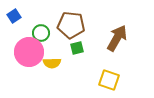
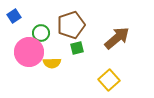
brown pentagon: rotated 24 degrees counterclockwise
brown arrow: rotated 20 degrees clockwise
yellow square: rotated 30 degrees clockwise
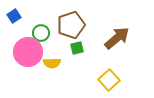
pink circle: moved 1 px left
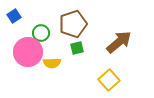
brown pentagon: moved 2 px right, 1 px up
brown arrow: moved 2 px right, 4 px down
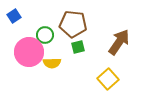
brown pentagon: rotated 24 degrees clockwise
green circle: moved 4 px right, 2 px down
brown arrow: rotated 16 degrees counterclockwise
green square: moved 1 px right, 1 px up
pink circle: moved 1 px right
yellow square: moved 1 px left, 1 px up
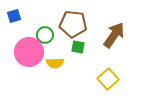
blue square: rotated 16 degrees clockwise
brown arrow: moved 5 px left, 7 px up
green square: rotated 24 degrees clockwise
yellow semicircle: moved 3 px right
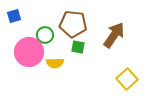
yellow square: moved 19 px right
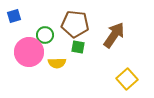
brown pentagon: moved 2 px right
yellow semicircle: moved 2 px right
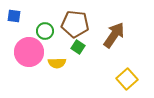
blue square: rotated 24 degrees clockwise
green circle: moved 4 px up
green square: rotated 24 degrees clockwise
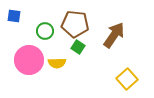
pink circle: moved 8 px down
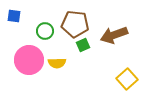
brown arrow: rotated 144 degrees counterclockwise
green square: moved 5 px right, 2 px up; rotated 32 degrees clockwise
